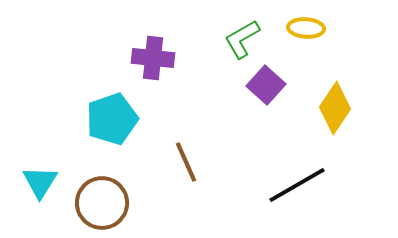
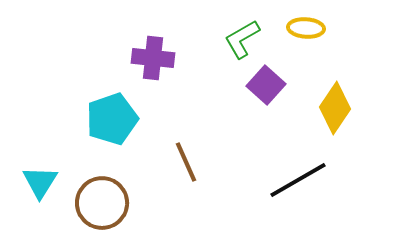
black line: moved 1 px right, 5 px up
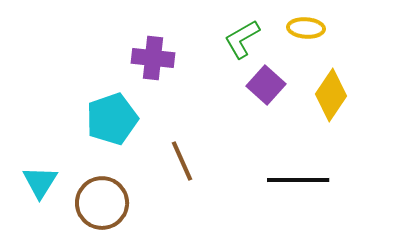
yellow diamond: moved 4 px left, 13 px up
brown line: moved 4 px left, 1 px up
black line: rotated 30 degrees clockwise
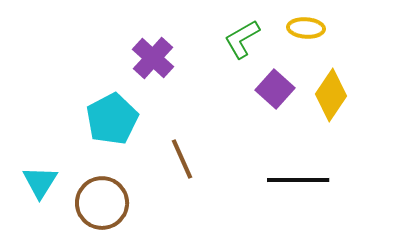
purple cross: rotated 36 degrees clockwise
purple square: moved 9 px right, 4 px down
cyan pentagon: rotated 9 degrees counterclockwise
brown line: moved 2 px up
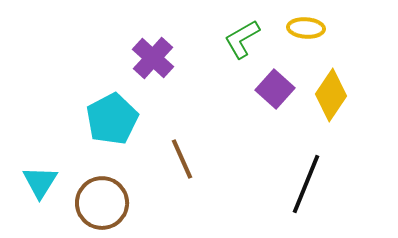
black line: moved 8 px right, 4 px down; rotated 68 degrees counterclockwise
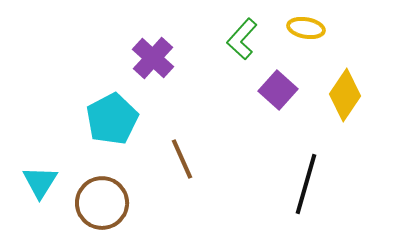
yellow ellipse: rotated 6 degrees clockwise
green L-shape: rotated 18 degrees counterclockwise
purple square: moved 3 px right, 1 px down
yellow diamond: moved 14 px right
black line: rotated 6 degrees counterclockwise
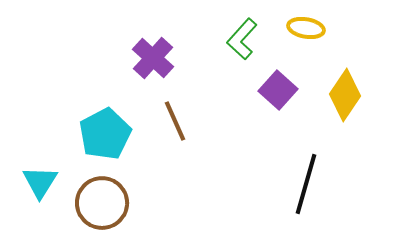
cyan pentagon: moved 7 px left, 15 px down
brown line: moved 7 px left, 38 px up
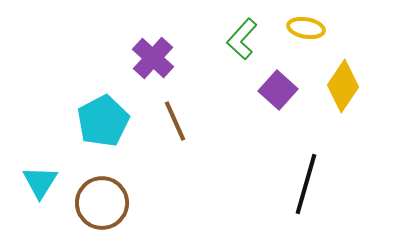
yellow diamond: moved 2 px left, 9 px up
cyan pentagon: moved 2 px left, 13 px up
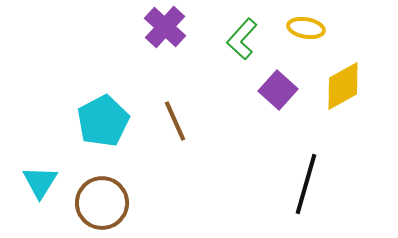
purple cross: moved 12 px right, 31 px up
yellow diamond: rotated 27 degrees clockwise
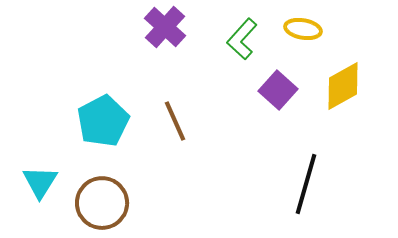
yellow ellipse: moved 3 px left, 1 px down
